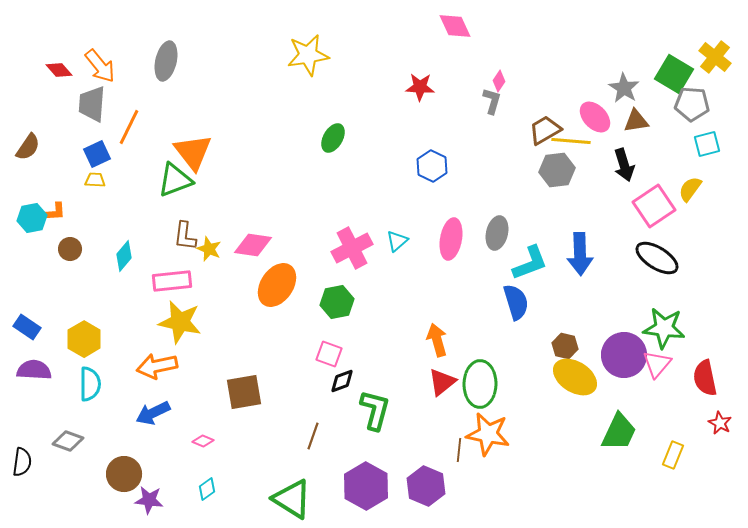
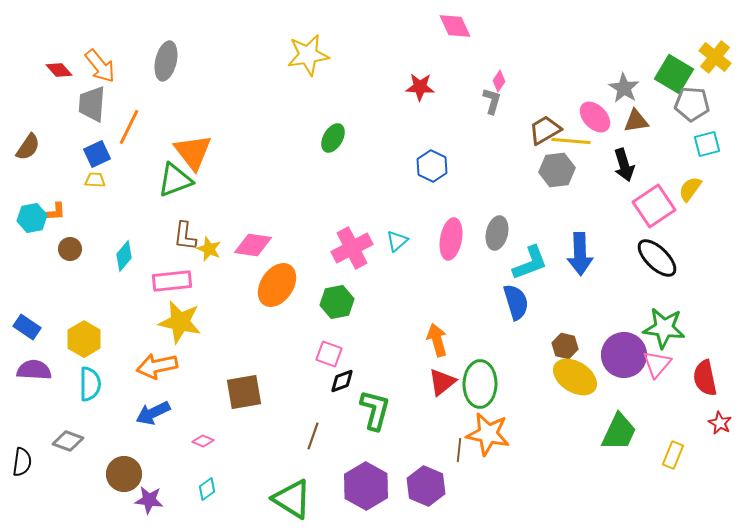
black ellipse at (657, 258): rotated 12 degrees clockwise
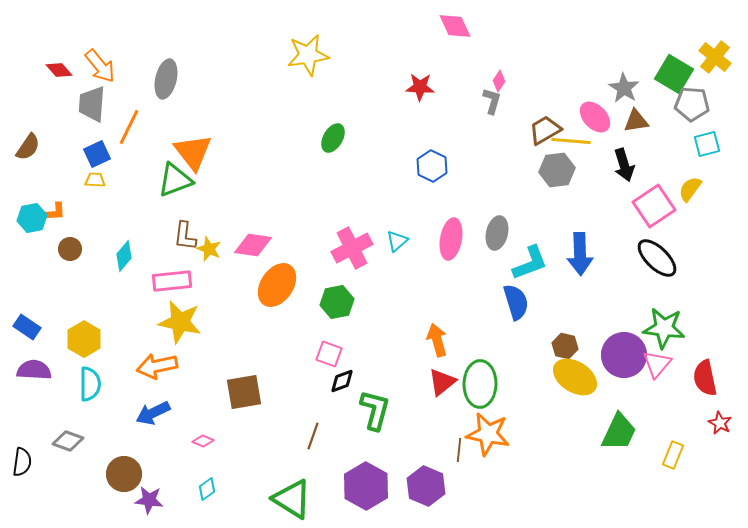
gray ellipse at (166, 61): moved 18 px down
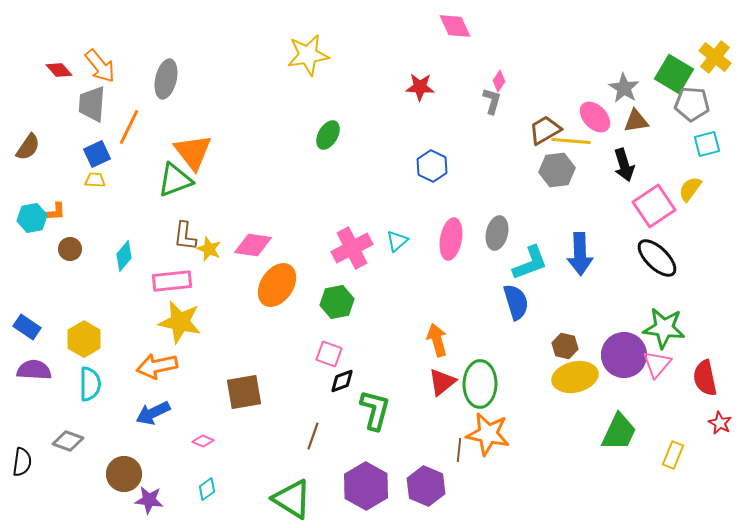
green ellipse at (333, 138): moved 5 px left, 3 px up
yellow ellipse at (575, 377): rotated 45 degrees counterclockwise
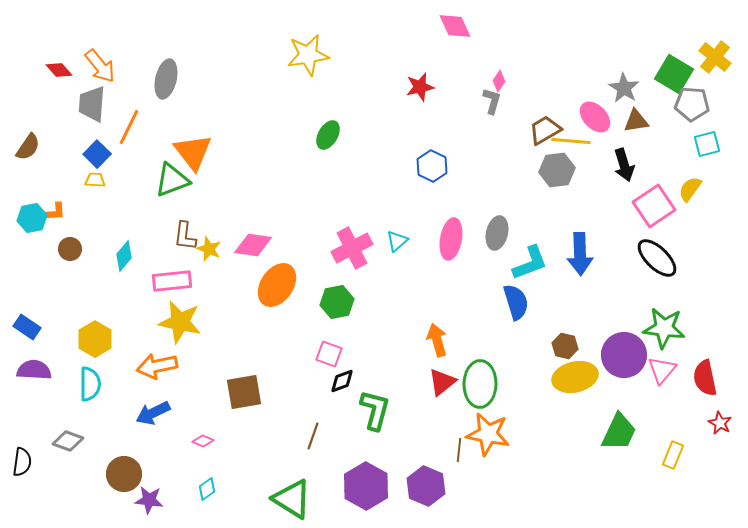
red star at (420, 87): rotated 16 degrees counterclockwise
blue square at (97, 154): rotated 20 degrees counterclockwise
green triangle at (175, 180): moved 3 px left
yellow hexagon at (84, 339): moved 11 px right
pink triangle at (657, 364): moved 5 px right, 6 px down
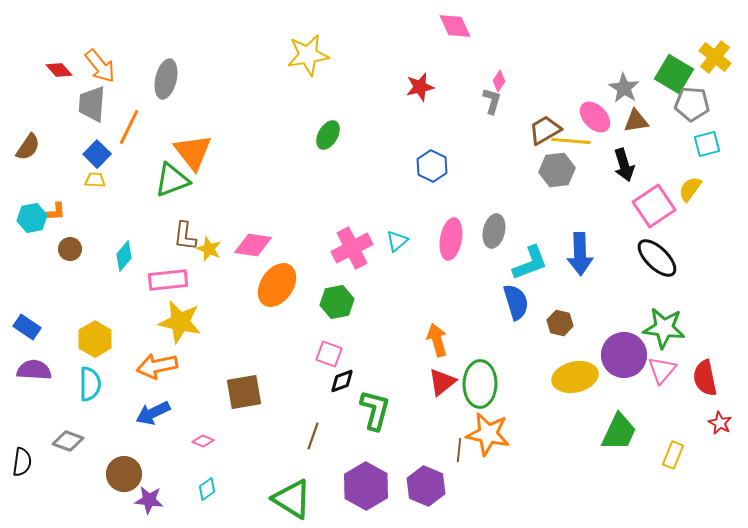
gray ellipse at (497, 233): moved 3 px left, 2 px up
pink rectangle at (172, 281): moved 4 px left, 1 px up
brown hexagon at (565, 346): moved 5 px left, 23 px up
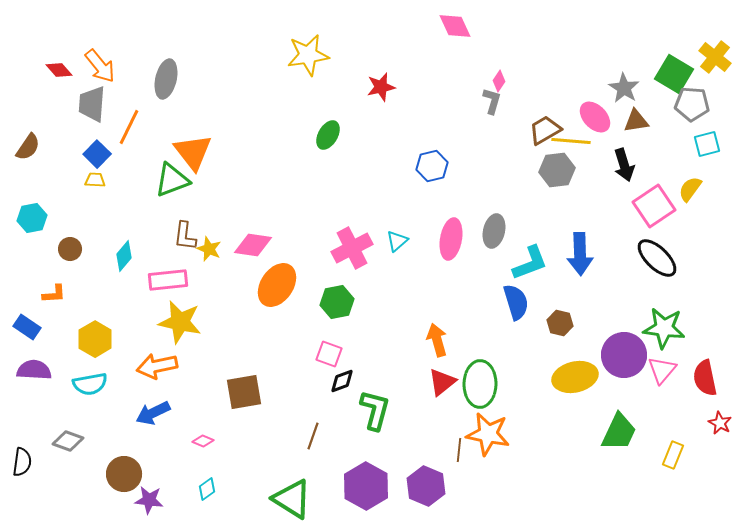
red star at (420, 87): moved 39 px left
blue hexagon at (432, 166): rotated 20 degrees clockwise
orange L-shape at (54, 212): moved 82 px down
cyan semicircle at (90, 384): rotated 80 degrees clockwise
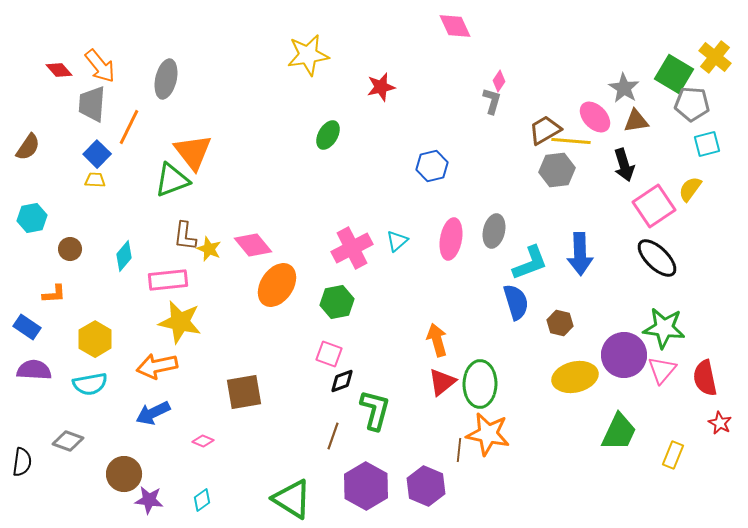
pink diamond at (253, 245): rotated 42 degrees clockwise
brown line at (313, 436): moved 20 px right
cyan diamond at (207, 489): moved 5 px left, 11 px down
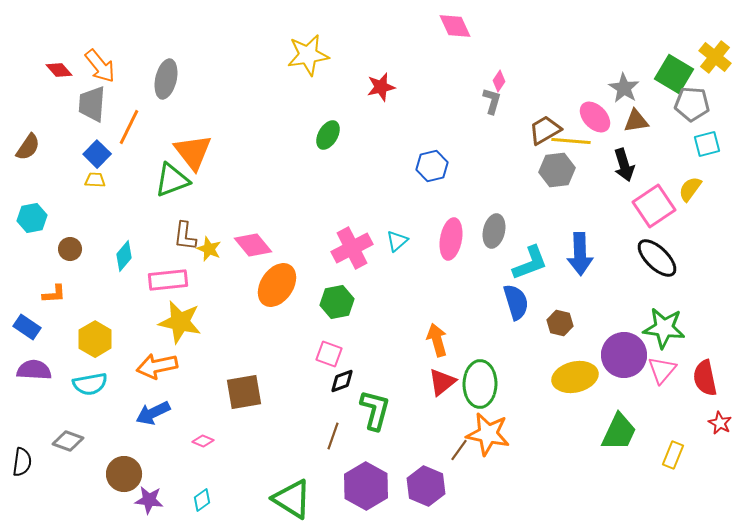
brown line at (459, 450): rotated 30 degrees clockwise
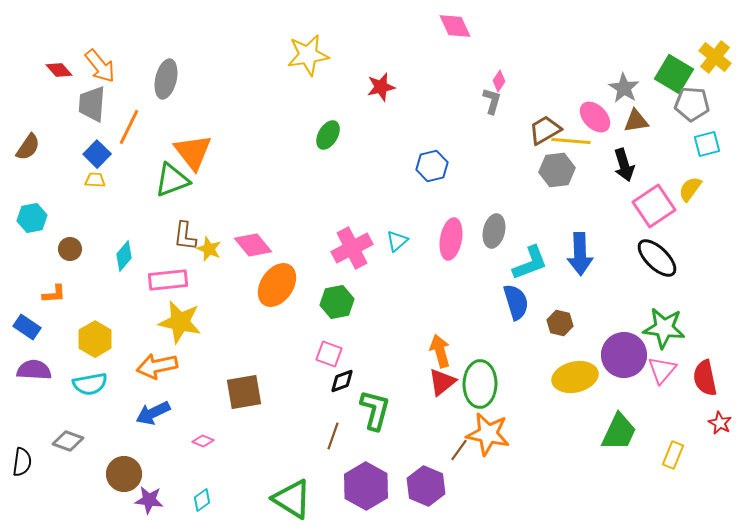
orange arrow at (437, 340): moved 3 px right, 11 px down
